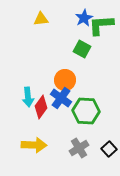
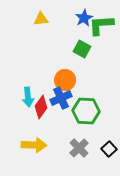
blue cross: rotated 30 degrees clockwise
gray cross: rotated 12 degrees counterclockwise
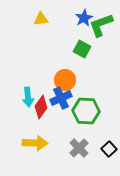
green L-shape: rotated 16 degrees counterclockwise
yellow arrow: moved 1 px right, 2 px up
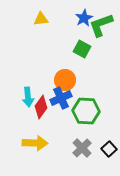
gray cross: moved 3 px right
